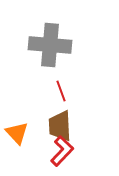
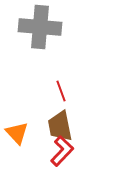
gray cross: moved 10 px left, 18 px up
brown trapezoid: rotated 8 degrees counterclockwise
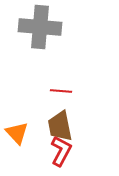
red line: rotated 65 degrees counterclockwise
red L-shape: moved 1 px left; rotated 16 degrees counterclockwise
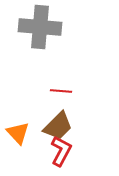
brown trapezoid: moved 2 px left; rotated 124 degrees counterclockwise
orange triangle: moved 1 px right
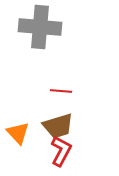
brown trapezoid: rotated 28 degrees clockwise
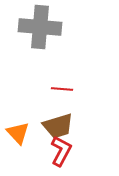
red line: moved 1 px right, 2 px up
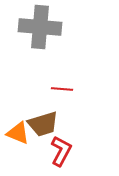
brown trapezoid: moved 15 px left, 2 px up
orange triangle: rotated 25 degrees counterclockwise
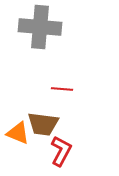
brown trapezoid: rotated 24 degrees clockwise
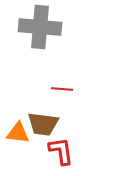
orange triangle: rotated 15 degrees counterclockwise
red L-shape: rotated 36 degrees counterclockwise
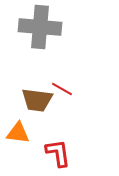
red line: rotated 25 degrees clockwise
brown trapezoid: moved 6 px left, 24 px up
red L-shape: moved 3 px left, 2 px down
